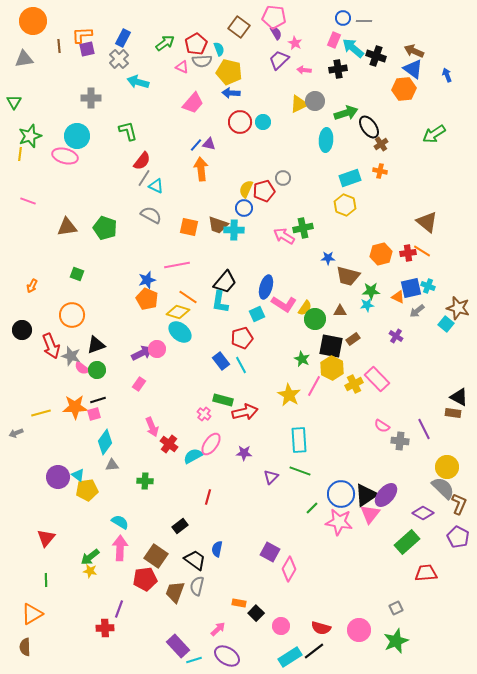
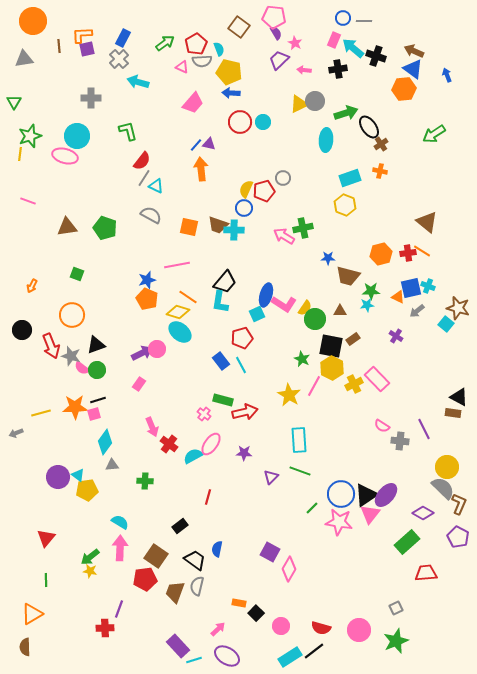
blue ellipse at (266, 287): moved 8 px down
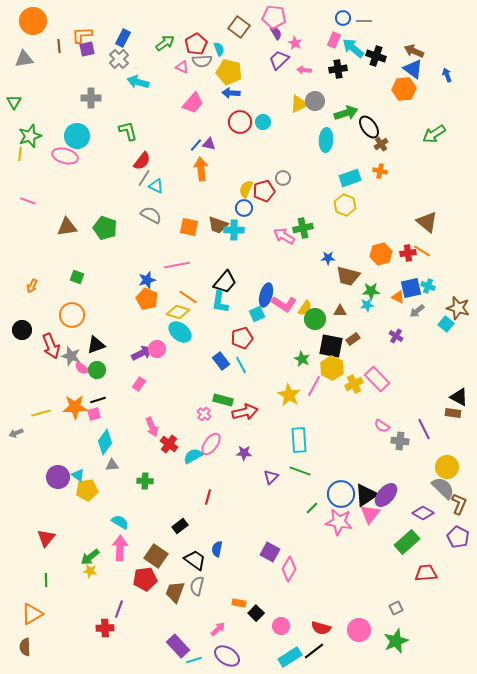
green square at (77, 274): moved 3 px down
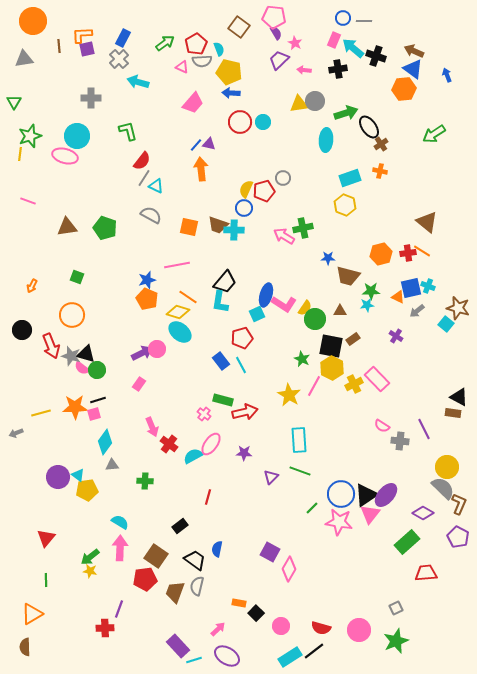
yellow triangle at (299, 104): rotated 18 degrees clockwise
black triangle at (96, 345): moved 10 px left, 9 px down; rotated 36 degrees clockwise
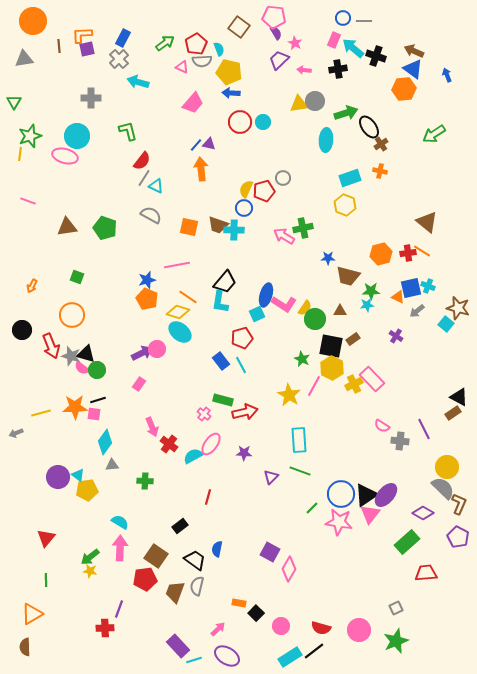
pink rectangle at (377, 379): moved 5 px left
brown rectangle at (453, 413): rotated 42 degrees counterclockwise
pink square at (94, 414): rotated 24 degrees clockwise
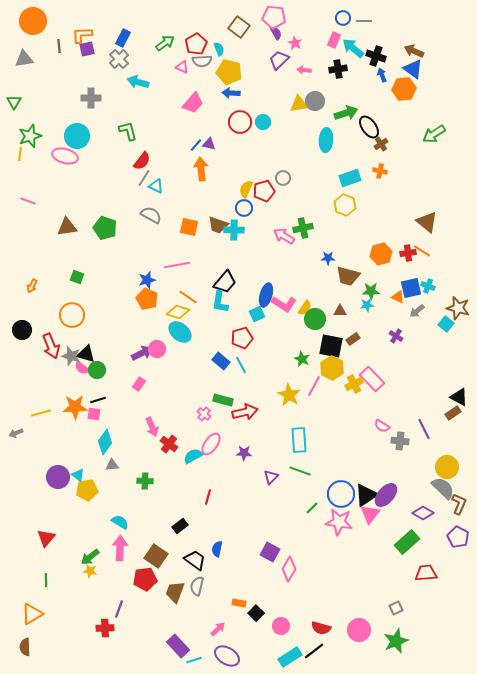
blue arrow at (447, 75): moved 65 px left
blue rectangle at (221, 361): rotated 12 degrees counterclockwise
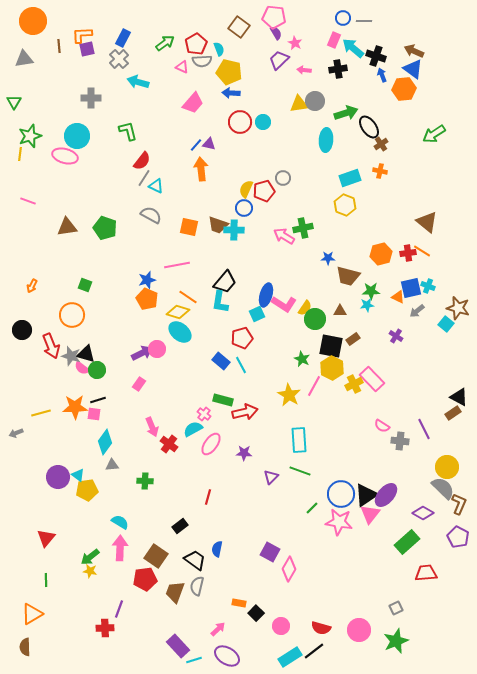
green square at (77, 277): moved 8 px right, 8 px down
cyan semicircle at (193, 456): moved 27 px up
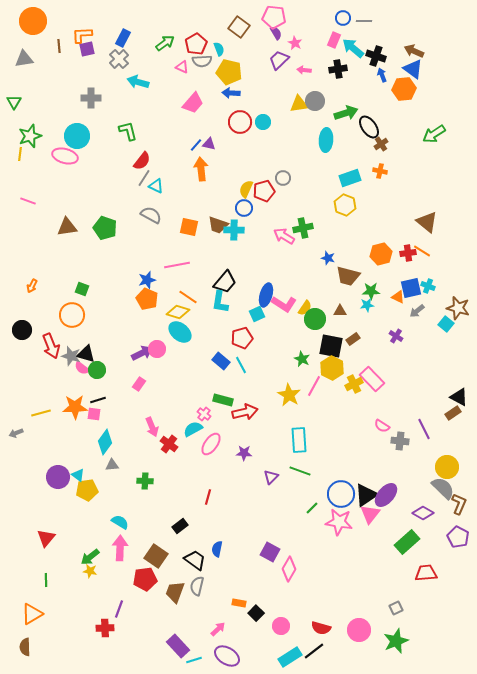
blue star at (328, 258): rotated 16 degrees clockwise
green square at (85, 285): moved 3 px left, 4 px down
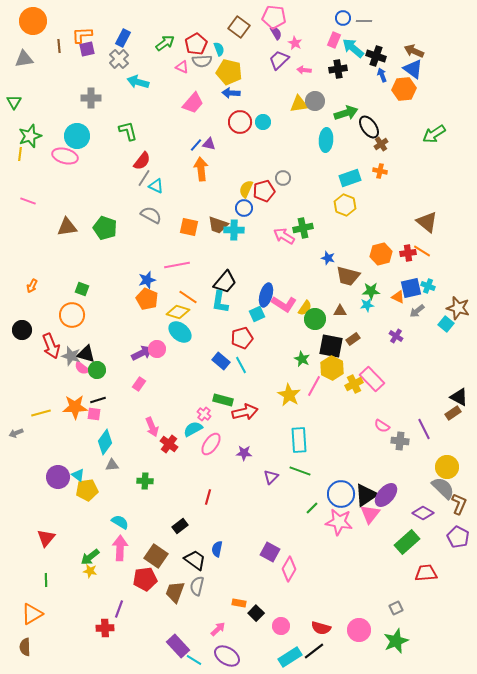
cyan line at (194, 660): rotated 49 degrees clockwise
